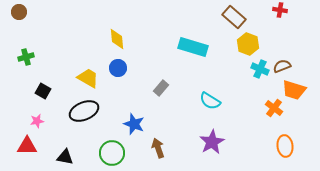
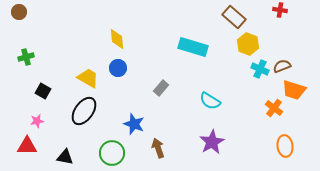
black ellipse: rotated 32 degrees counterclockwise
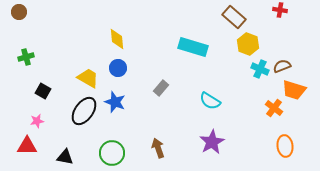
blue star: moved 19 px left, 22 px up
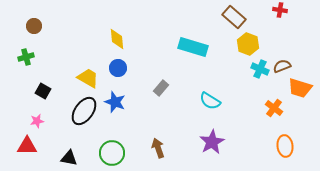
brown circle: moved 15 px right, 14 px down
orange trapezoid: moved 6 px right, 2 px up
black triangle: moved 4 px right, 1 px down
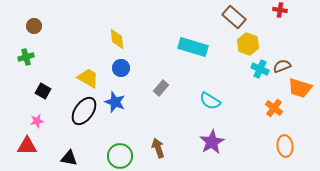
blue circle: moved 3 px right
green circle: moved 8 px right, 3 px down
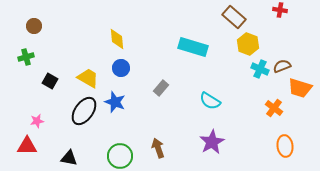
black square: moved 7 px right, 10 px up
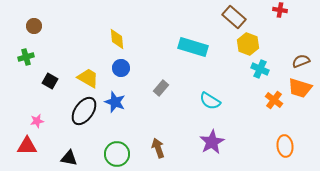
brown semicircle: moved 19 px right, 5 px up
orange cross: moved 8 px up
green circle: moved 3 px left, 2 px up
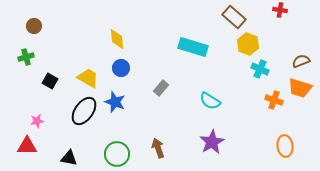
orange cross: rotated 18 degrees counterclockwise
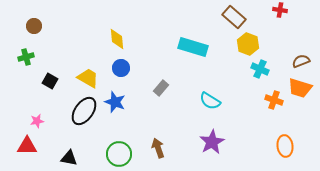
green circle: moved 2 px right
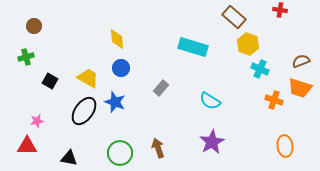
green circle: moved 1 px right, 1 px up
